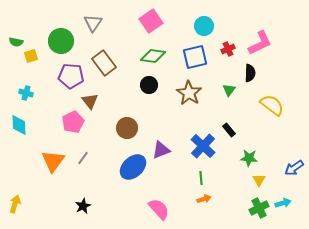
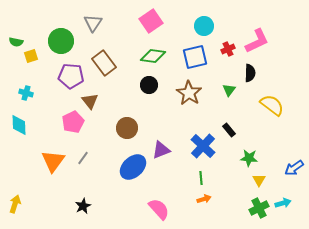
pink L-shape: moved 3 px left, 2 px up
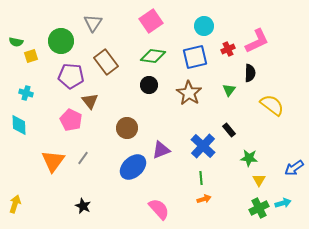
brown rectangle: moved 2 px right, 1 px up
pink pentagon: moved 2 px left, 2 px up; rotated 20 degrees counterclockwise
black star: rotated 21 degrees counterclockwise
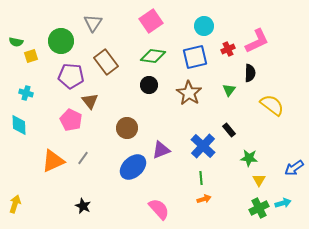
orange triangle: rotated 30 degrees clockwise
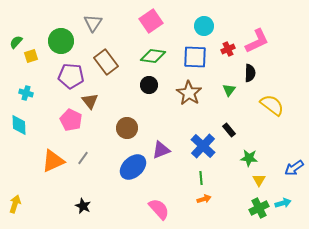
green semicircle: rotated 120 degrees clockwise
blue square: rotated 15 degrees clockwise
